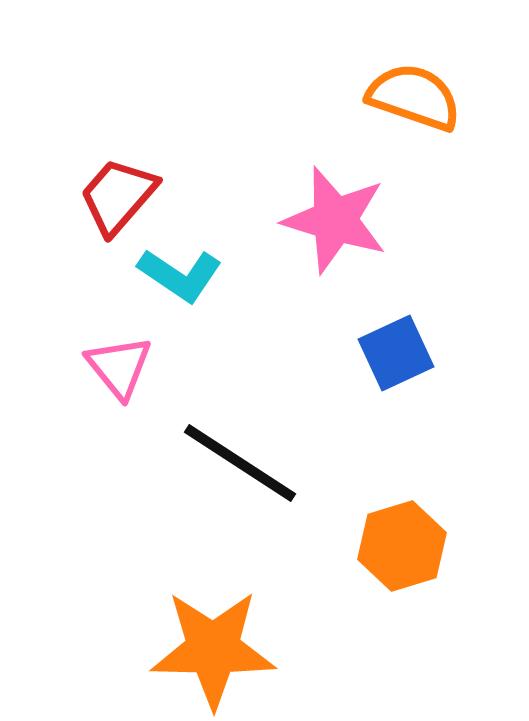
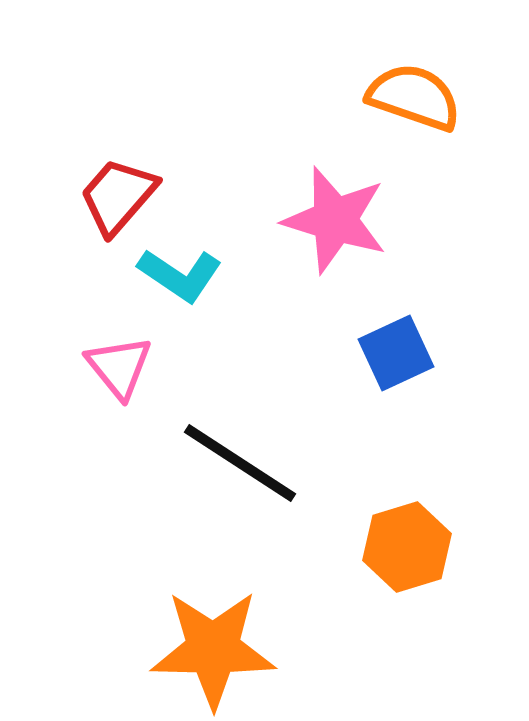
orange hexagon: moved 5 px right, 1 px down
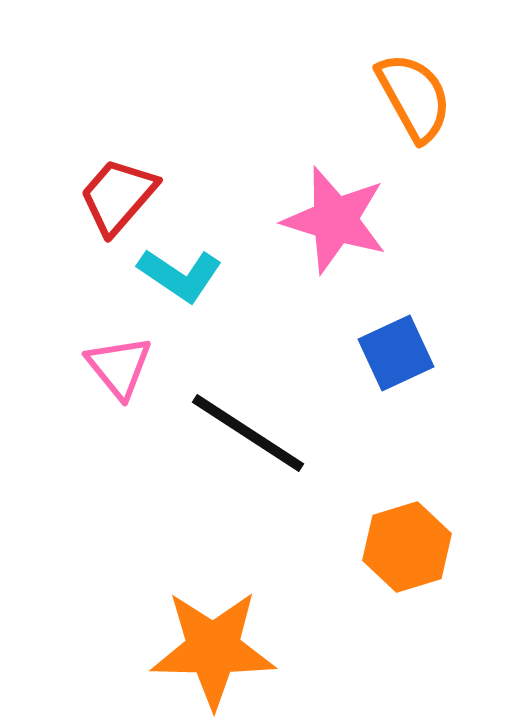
orange semicircle: rotated 42 degrees clockwise
black line: moved 8 px right, 30 px up
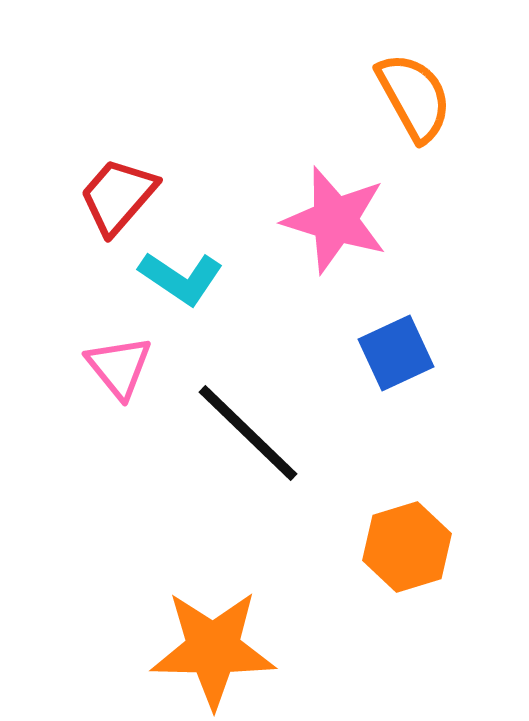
cyan L-shape: moved 1 px right, 3 px down
black line: rotated 11 degrees clockwise
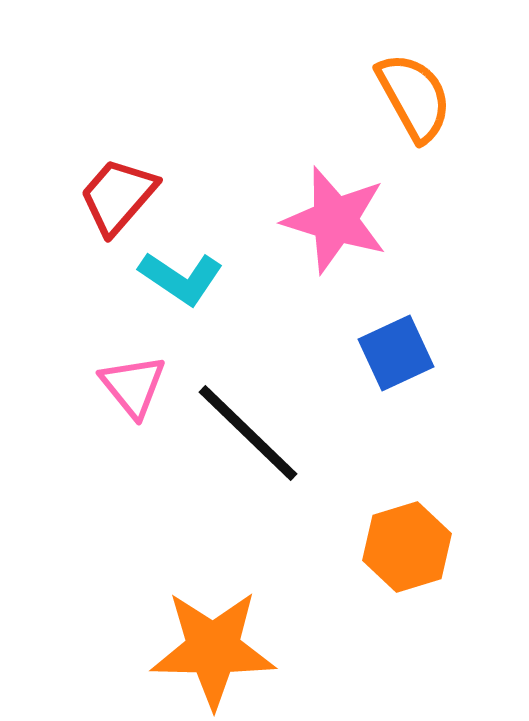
pink triangle: moved 14 px right, 19 px down
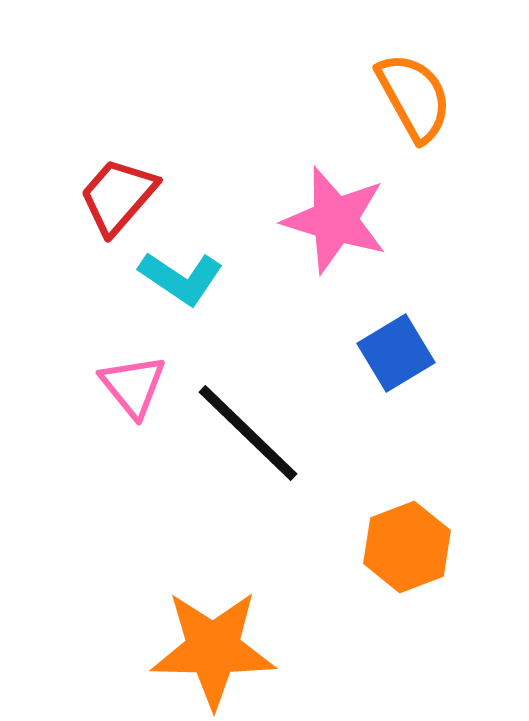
blue square: rotated 6 degrees counterclockwise
orange hexagon: rotated 4 degrees counterclockwise
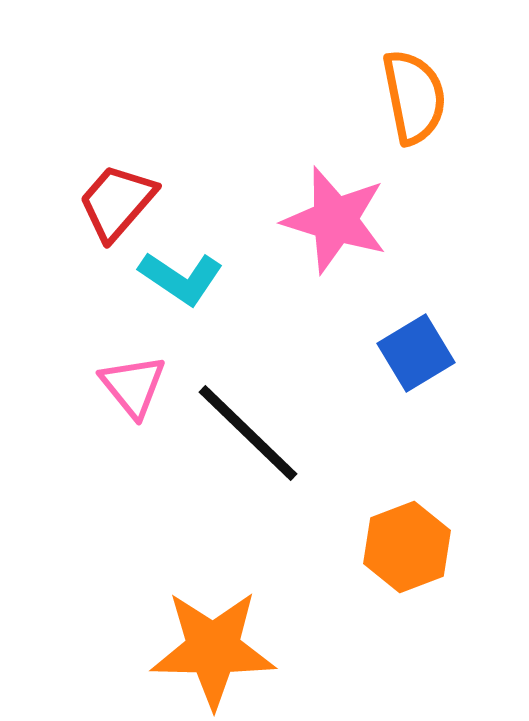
orange semicircle: rotated 18 degrees clockwise
red trapezoid: moved 1 px left, 6 px down
blue square: moved 20 px right
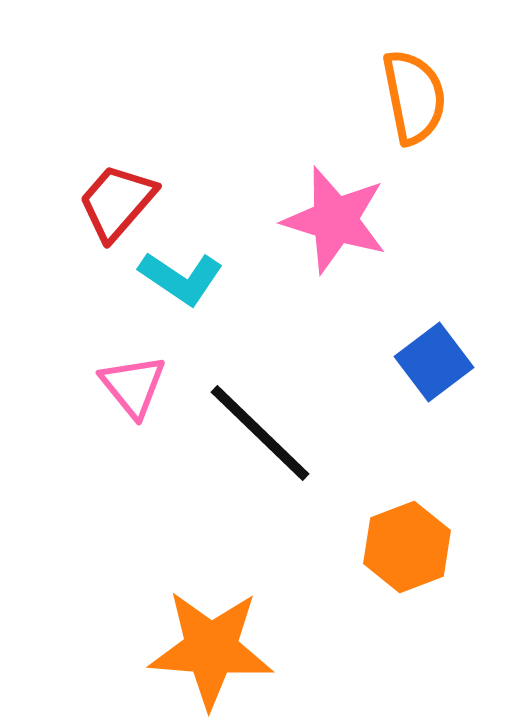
blue square: moved 18 px right, 9 px down; rotated 6 degrees counterclockwise
black line: moved 12 px right
orange star: moved 2 px left; rotated 3 degrees clockwise
